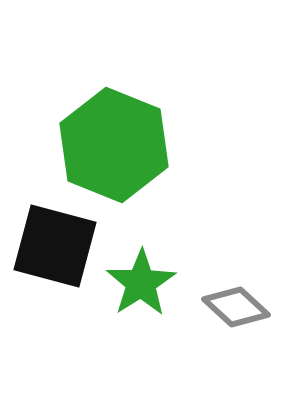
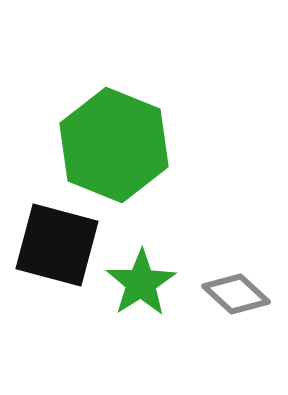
black square: moved 2 px right, 1 px up
gray diamond: moved 13 px up
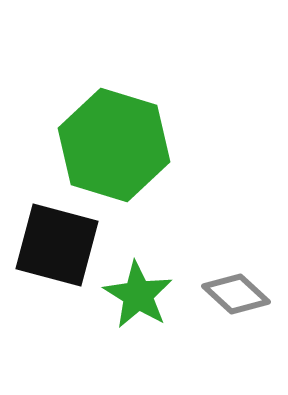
green hexagon: rotated 5 degrees counterclockwise
green star: moved 3 px left, 12 px down; rotated 8 degrees counterclockwise
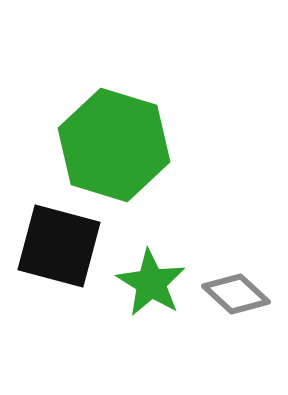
black square: moved 2 px right, 1 px down
green star: moved 13 px right, 12 px up
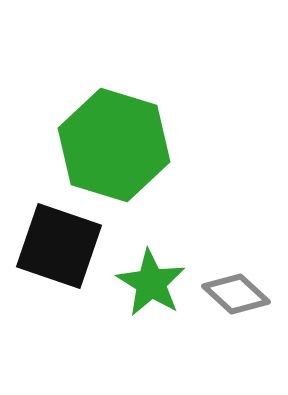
black square: rotated 4 degrees clockwise
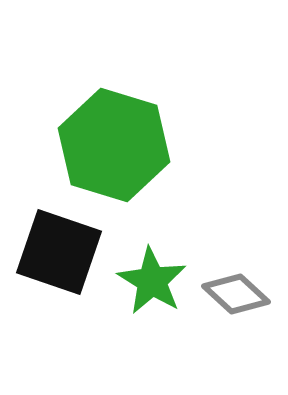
black square: moved 6 px down
green star: moved 1 px right, 2 px up
